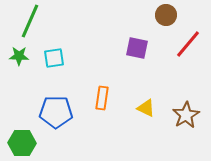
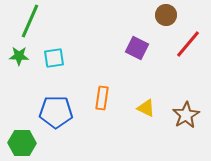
purple square: rotated 15 degrees clockwise
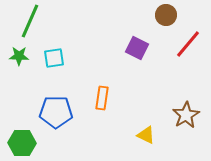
yellow triangle: moved 27 px down
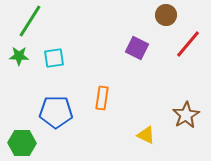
green line: rotated 8 degrees clockwise
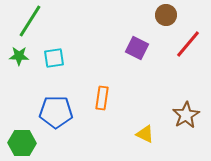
yellow triangle: moved 1 px left, 1 px up
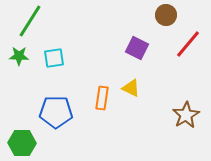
yellow triangle: moved 14 px left, 46 px up
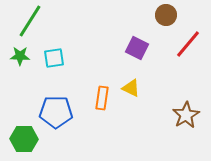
green star: moved 1 px right
green hexagon: moved 2 px right, 4 px up
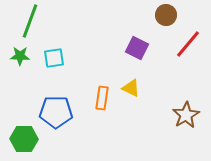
green line: rotated 12 degrees counterclockwise
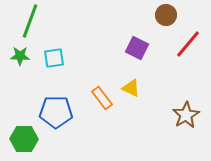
orange rectangle: rotated 45 degrees counterclockwise
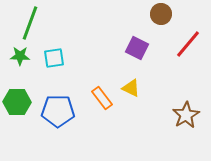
brown circle: moved 5 px left, 1 px up
green line: moved 2 px down
blue pentagon: moved 2 px right, 1 px up
green hexagon: moved 7 px left, 37 px up
